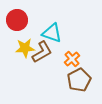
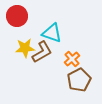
red circle: moved 4 px up
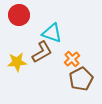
red circle: moved 2 px right, 1 px up
yellow star: moved 8 px left, 14 px down
brown pentagon: moved 2 px right, 1 px up
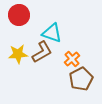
yellow star: moved 1 px right, 8 px up
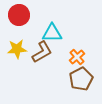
cyan triangle: rotated 20 degrees counterclockwise
yellow star: moved 1 px left, 5 px up
orange cross: moved 5 px right, 2 px up
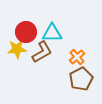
red circle: moved 7 px right, 17 px down
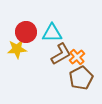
brown L-shape: moved 19 px right, 2 px down
brown pentagon: moved 1 px up
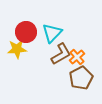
cyan triangle: rotated 45 degrees counterclockwise
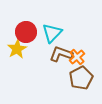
yellow star: rotated 24 degrees counterclockwise
brown L-shape: rotated 130 degrees counterclockwise
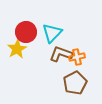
orange cross: rotated 28 degrees clockwise
brown pentagon: moved 6 px left, 5 px down
